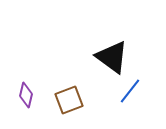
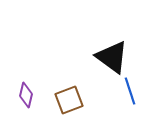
blue line: rotated 56 degrees counterclockwise
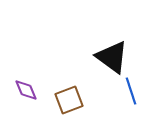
blue line: moved 1 px right
purple diamond: moved 5 px up; rotated 35 degrees counterclockwise
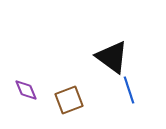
blue line: moved 2 px left, 1 px up
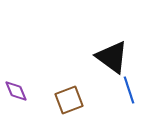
purple diamond: moved 10 px left, 1 px down
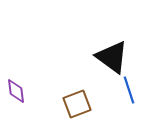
purple diamond: rotated 15 degrees clockwise
brown square: moved 8 px right, 4 px down
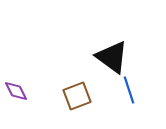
purple diamond: rotated 20 degrees counterclockwise
brown square: moved 8 px up
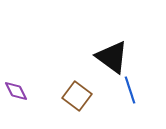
blue line: moved 1 px right
brown square: rotated 32 degrees counterclockwise
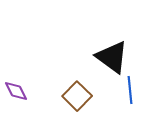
blue line: rotated 12 degrees clockwise
brown square: rotated 8 degrees clockwise
